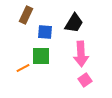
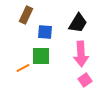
black trapezoid: moved 4 px right
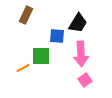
blue square: moved 12 px right, 4 px down
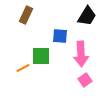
black trapezoid: moved 9 px right, 7 px up
blue square: moved 3 px right
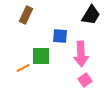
black trapezoid: moved 4 px right, 1 px up
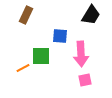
pink square: rotated 24 degrees clockwise
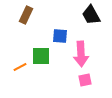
black trapezoid: rotated 120 degrees clockwise
orange line: moved 3 px left, 1 px up
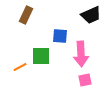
black trapezoid: rotated 85 degrees counterclockwise
